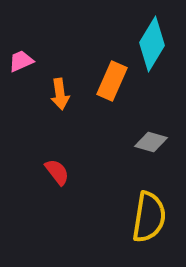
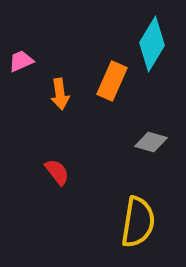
yellow semicircle: moved 11 px left, 5 px down
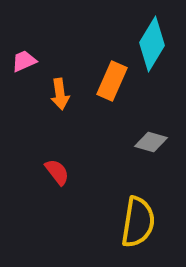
pink trapezoid: moved 3 px right
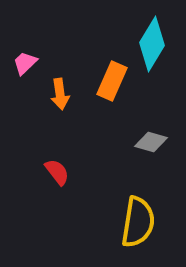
pink trapezoid: moved 1 px right, 2 px down; rotated 20 degrees counterclockwise
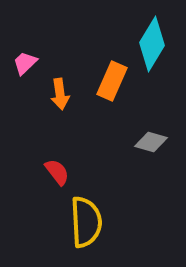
yellow semicircle: moved 52 px left; rotated 12 degrees counterclockwise
